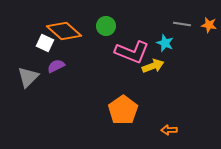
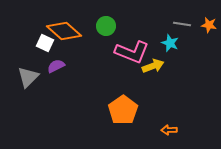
cyan star: moved 5 px right
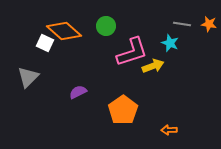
orange star: moved 1 px up
pink L-shape: rotated 40 degrees counterclockwise
purple semicircle: moved 22 px right, 26 px down
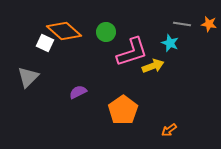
green circle: moved 6 px down
orange arrow: rotated 35 degrees counterclockwise
